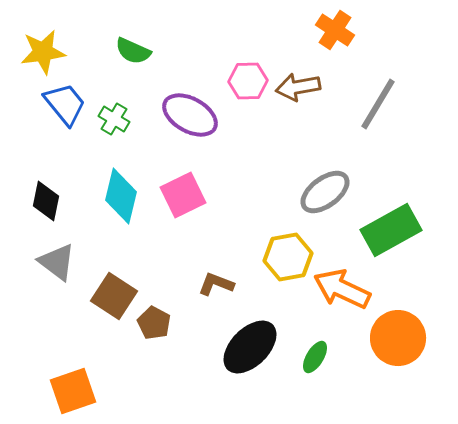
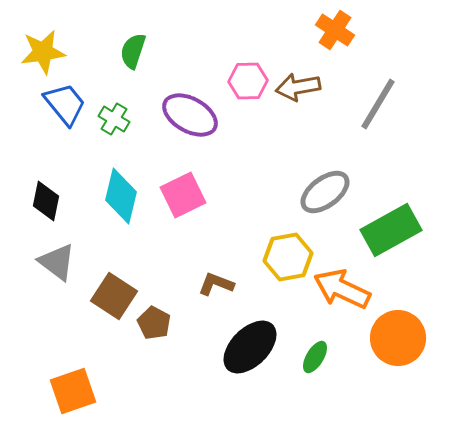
green semicircle: rotated 84 degrees clockwise
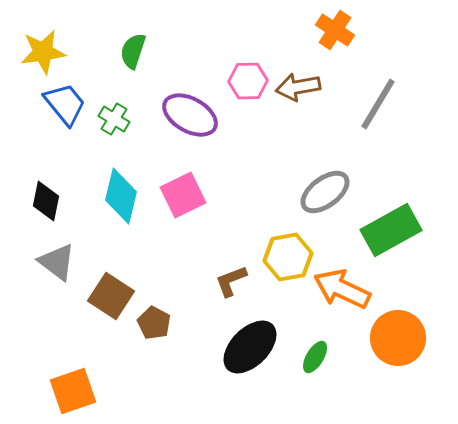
brown L-shape: moved 15 px right, 3 px up; rotated 42 degrees counterclockwise
brown square: moved 3 px left
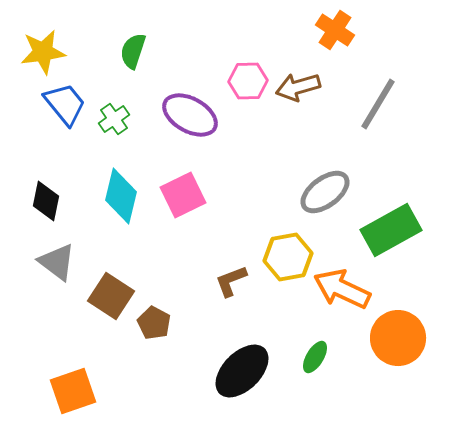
brown arrow: rotated 6 degrees counterclockwise
green cross: rotated 24 degrees clockwise
black ellipse: moved 8 px left, 24 px down
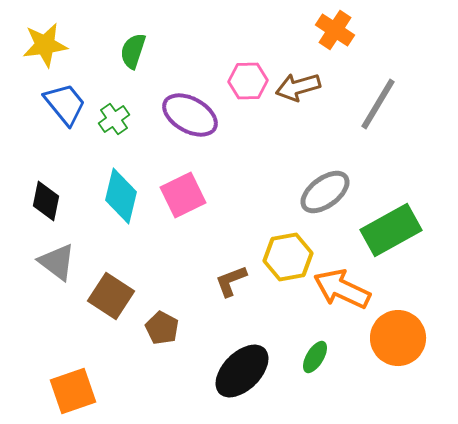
yellow star: moved 2 px right, 7 px up
brown pentagon: moved 8 px right, 5 px down
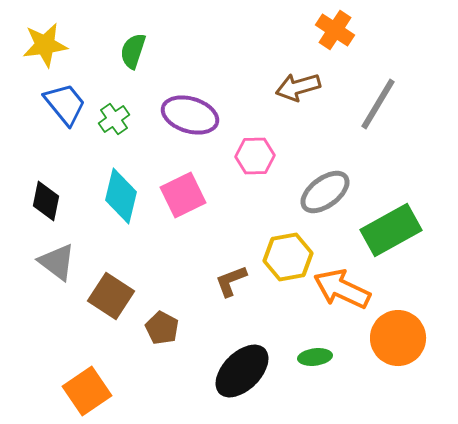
pink hexagon: moved 7 px right, 75 px down
purple ellipse: rotated 12 degrees counterclockwise
green ellipse: rotated 52 degrees clockwise
orange square: moved 14 px right; rotated 15 degrees counterclockwise
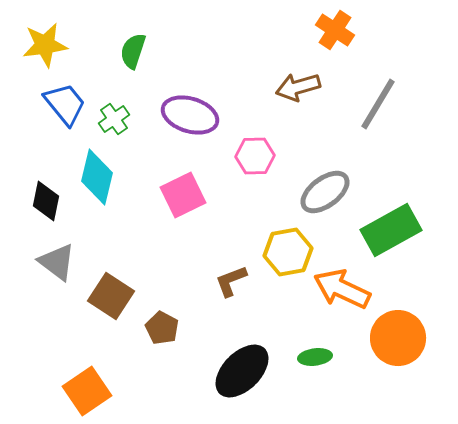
cyan diamond: moved 24 px left, 19 px up
yellow hexagon: moved 5 px up
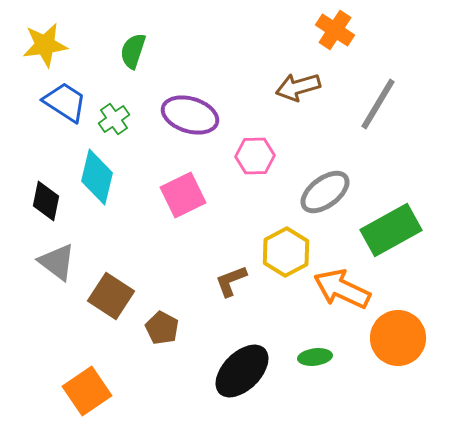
blue trapezoid: moved 2 px up; rotated 18 degrees counterclockwise
yellow hexagon: moved 2 px left; rotated 18 degrees counterclockwise
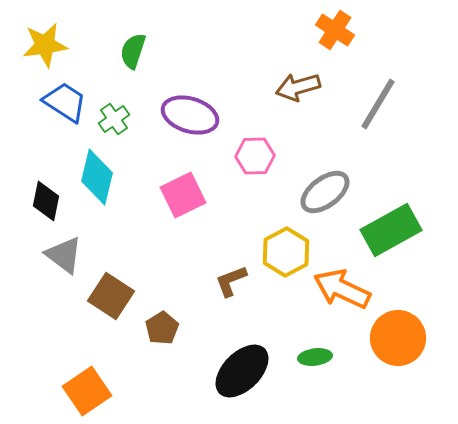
gray triangle: moved 7 px right, 7 px up
brown pentagon: rotated 12 degrees clockwise
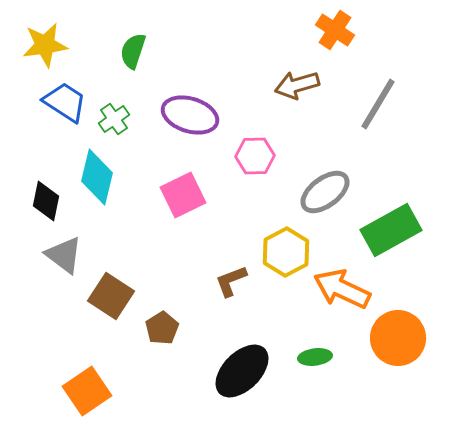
brown arrow: moved 1 px left, 2 px up
